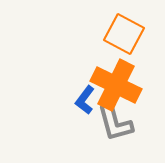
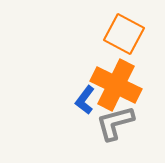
gray L-shape: rotated 90 degrees clockwise
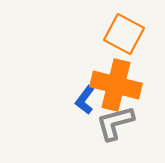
orange cross: rotated 12 degrees counterclockwise
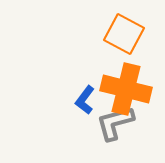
orange cross: moved 10 px right, 4 px down
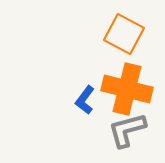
orange cross: moved 1 px right
gray L-shape: moved 12 px right, 7 px down
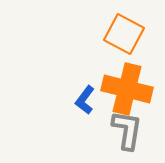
gray L-shape: rotated 114 degrees clockwise
